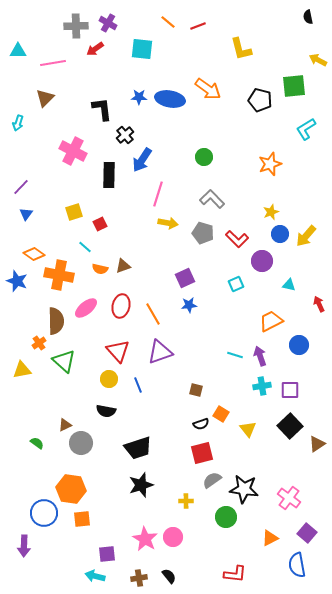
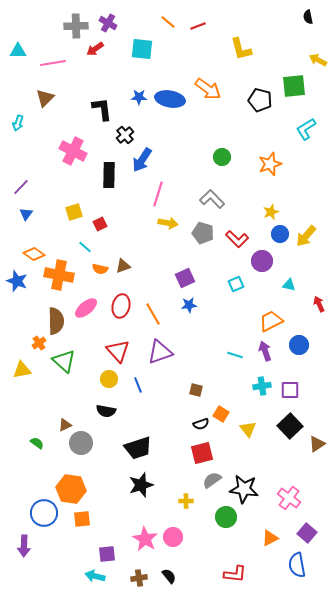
green circle at (204, 157): moved 18 px right
purple arrow at (260, 356): moved 5 px right, 5 px up
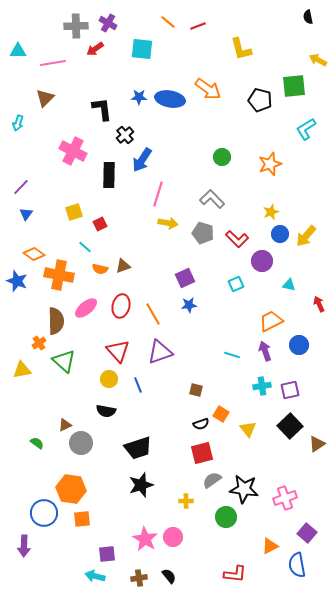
cyan line at (235, 355): moved 3 px left
purple square at (290, 390): rotated 12 degrees counterclockwise
pink cross at (289, 498): moved 4 px left; rotated 35 degrees clockwise
orange triangle at (270, 538): moved 8 px down
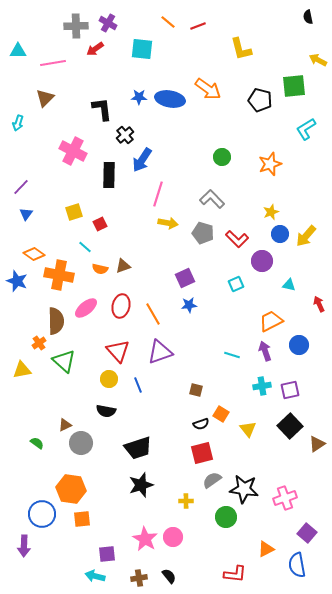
blue circle at (44, 513): moved 2 px left, 1 px down
orange triangle at (270, 546): moved 4 px left, 3 px down
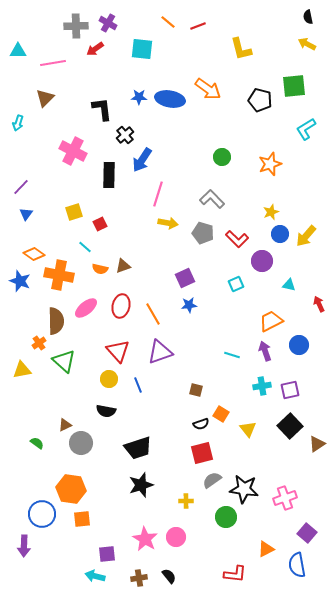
yellow arrow at (318, 60): moved 11 px left, 16 px up
blue star at (17, 281): moved 3 px right
pink circle at (173, 537): moved 3 px right
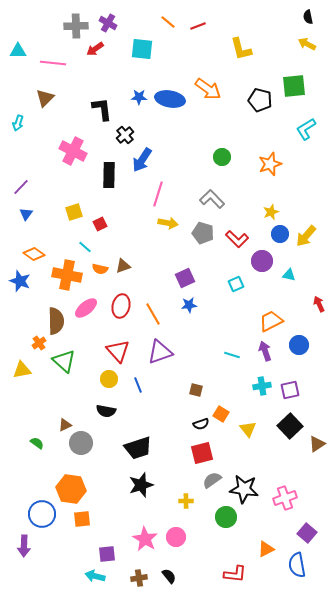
pink line at (53, 63): rotated 15 degrees clockwise
orange cross at (59, 275): moved 8 px right
cyan triangle at (289, 285): moved 10 px up
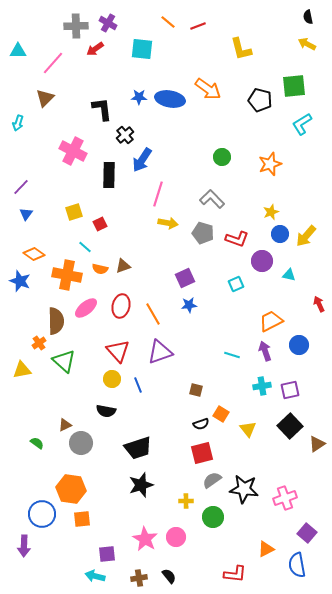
pink line at (53, 63): rotated 55 degrees counterclockwise
cyan L-shape at (306, 129): moved 4 px left, 5 px up
red L-shape at (237, 239): rotated 25 degrees counterclockwise
yellow circle at (109, 379): moved 3 px right
green circle at (226, 517): moved 13 px left
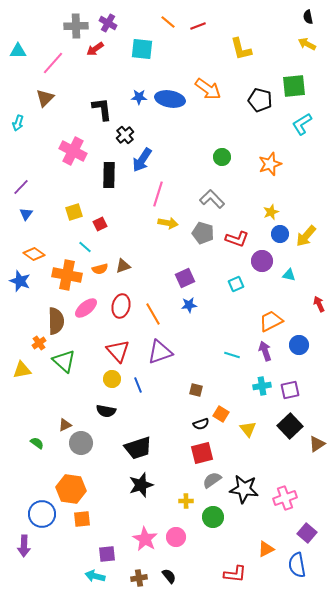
orange semicircle at (100, 269): rotated 28 degrees counterclockwise
